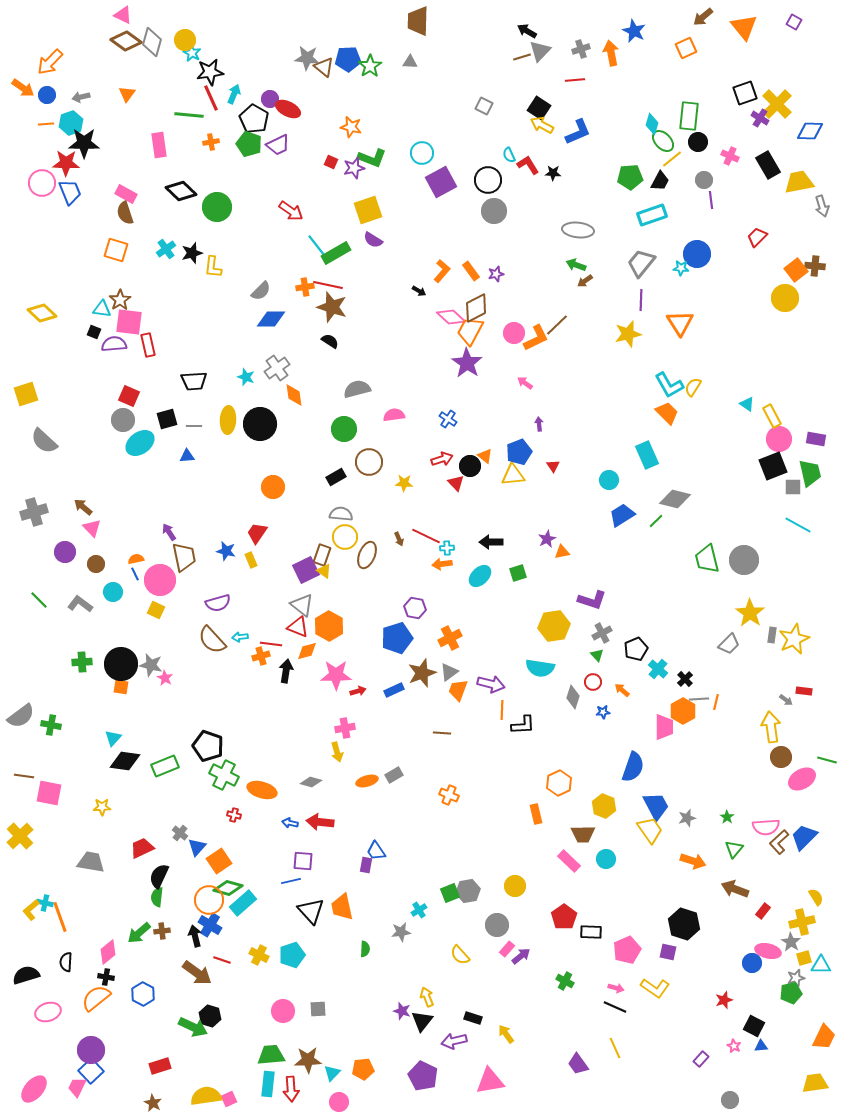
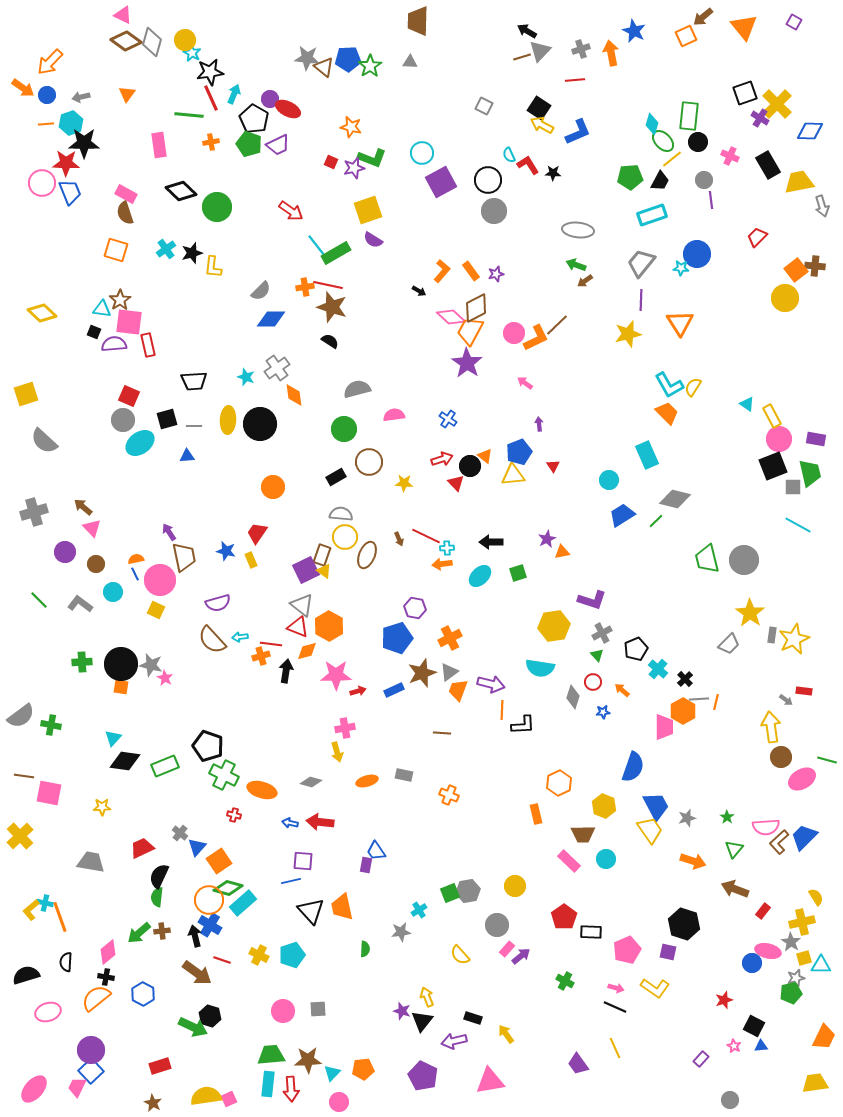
orange square at (686, 48): moved 12 px up
gray rectangle at (394, 775): moved 10 px right; rotated 42 degrees clockwise
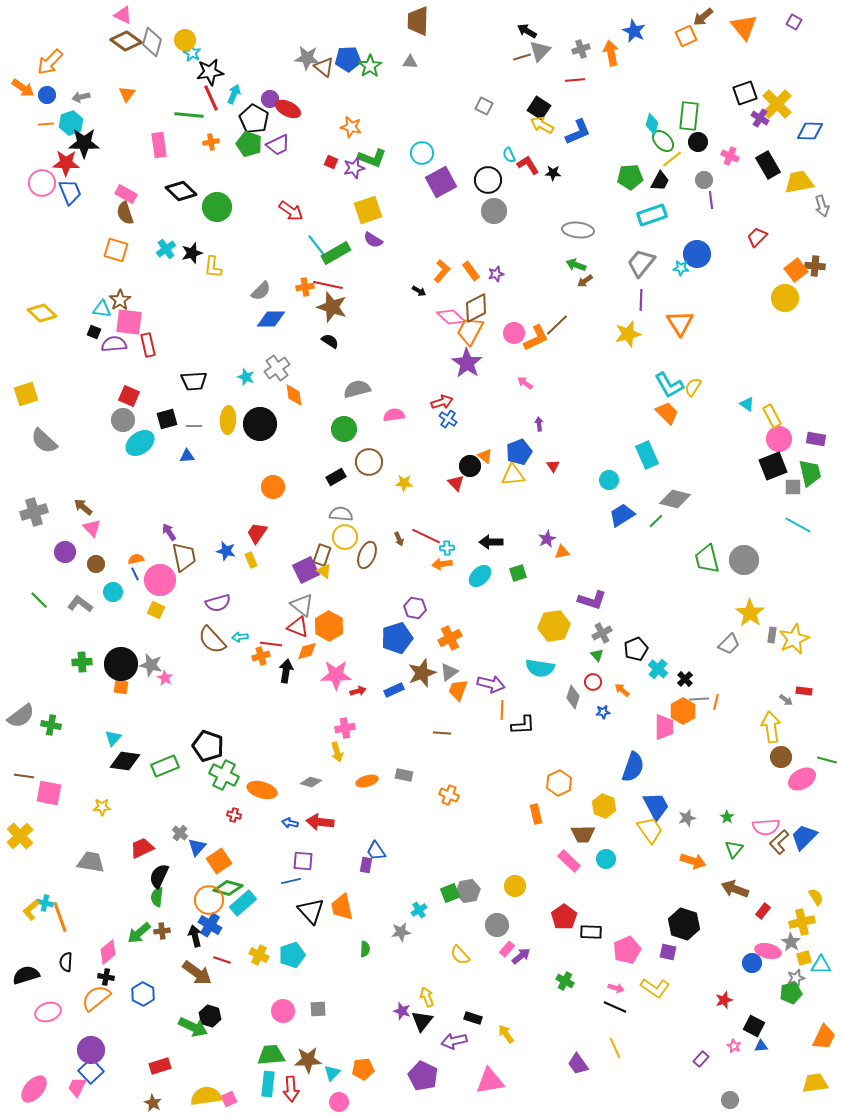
red arrow at (442, 459): moved 57 px up
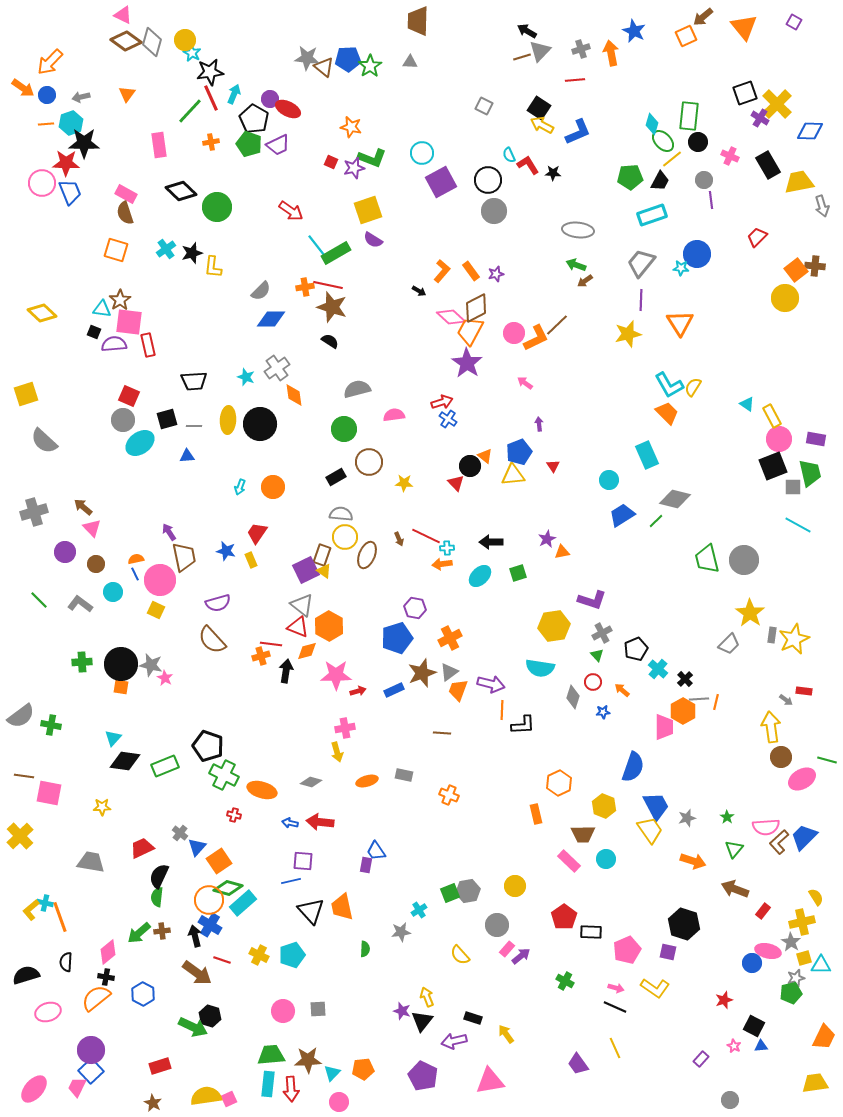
green line at (189, 115): moved 1 px right, 4 px up; rotated 52 degrees counterclockwise
cyan arrow at (240, 637): moved 150 px up; rotated 63 degrees counterclockwise
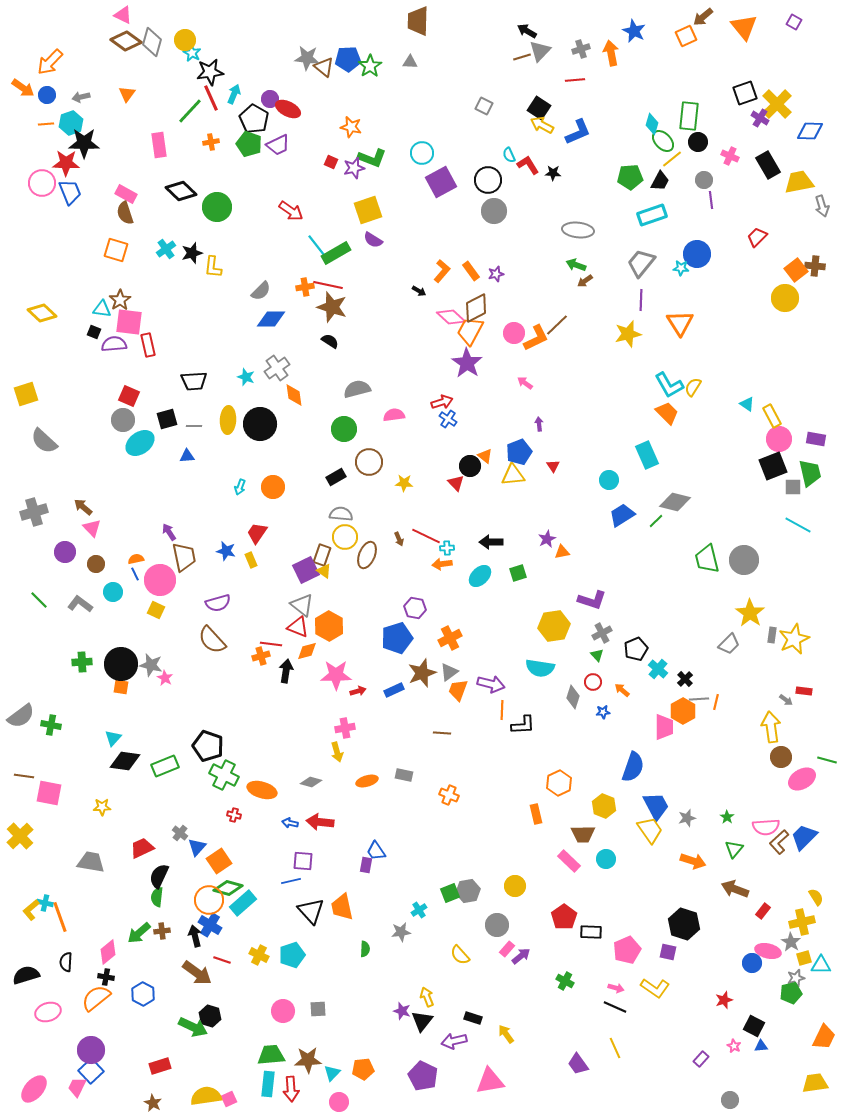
gray diamond at (675, 499): moved 3 px down
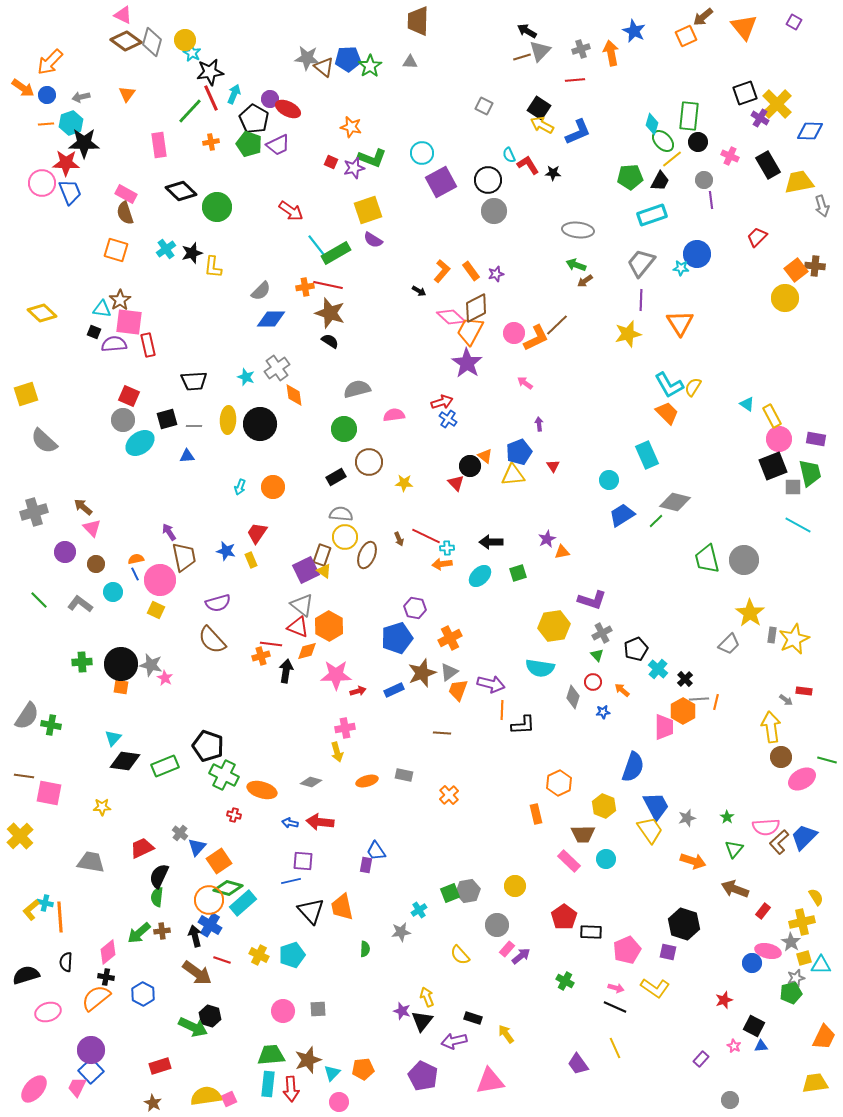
brown star at (332, 307): moved 2 px left, 6 px down
gray semicircle at (21, 716): moved 6 px right; rotated 20 degrees counterclockwise
orange cross at (449, 795): rotated 24 degrees clockwise
orange line at (60, 917): rotated 16 degrees clockwise
brown star at (308, 1060): rotated 16 degrees counterclockwise
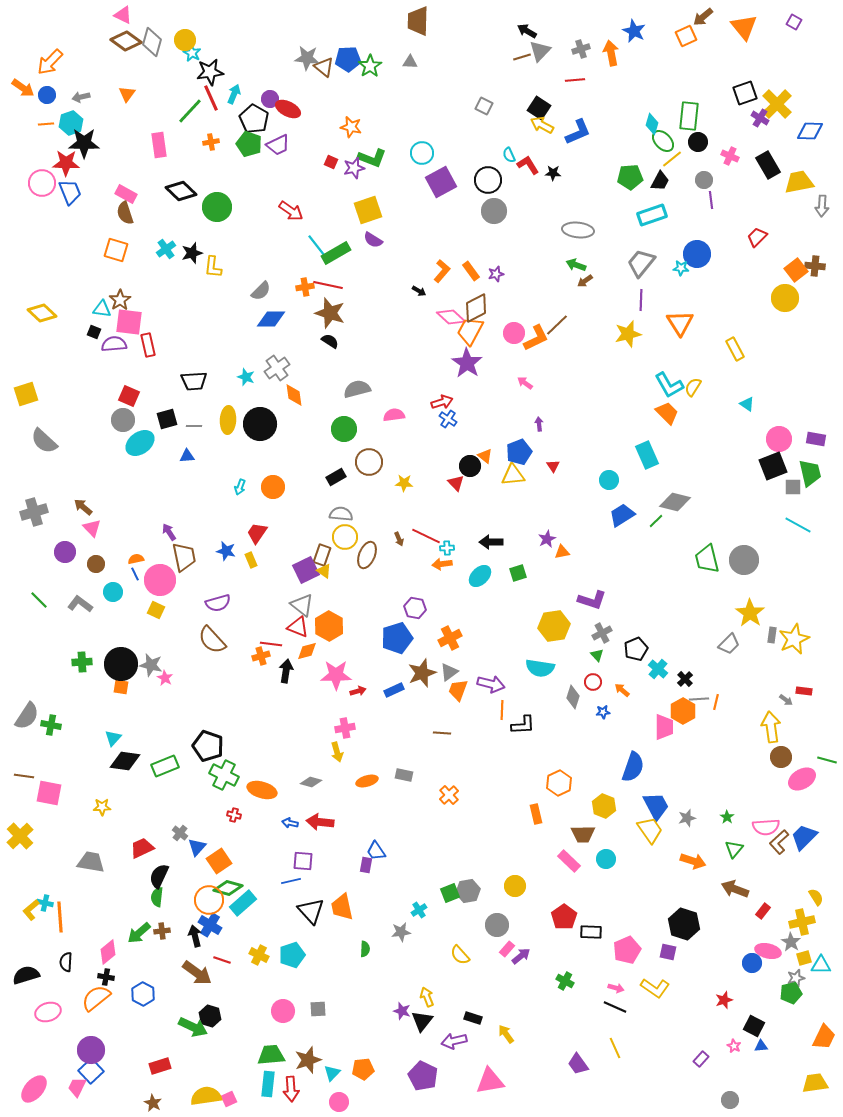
gray arrow at (822, 206): rotated 20 degrees clockwise
yellow rectangle at (772, 416): moved 37 px left, 67 px up
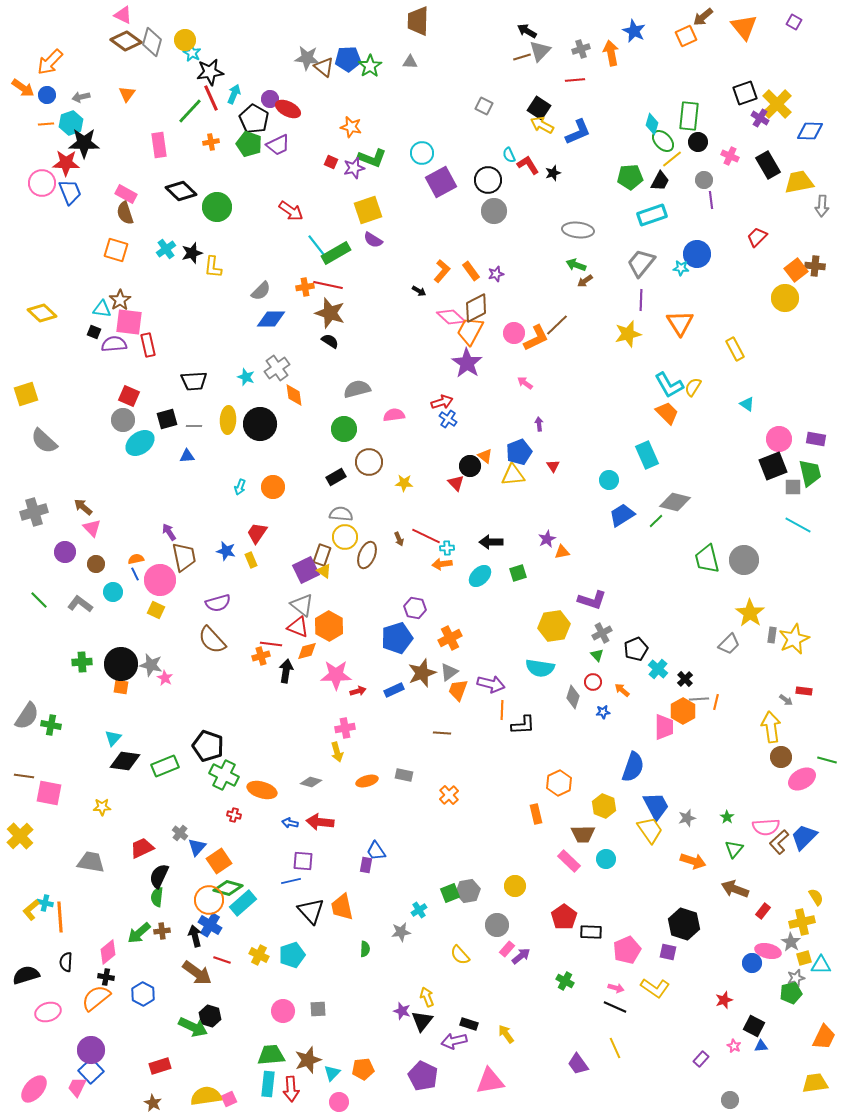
black star at (553, 173): rotated 21 degrees counterclockwise
black rectangle at (473, 1018): moved 4 px left, 6 px down
